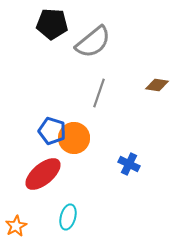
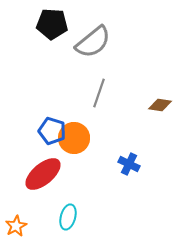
brown diamond: moved 3 px right, 20 px down
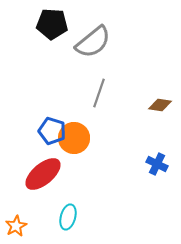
blue cross: moved 28 px right
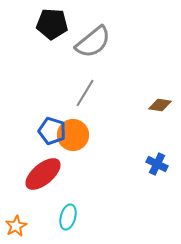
gray line: moved 14 px left; rotated 12 degrees clockwise
orange circle: moved 1 px left, 3 px up
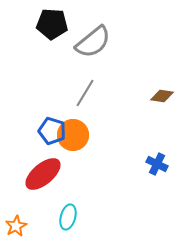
brown diamond: moved 2 px right, 9 px up
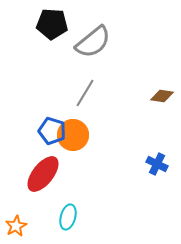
red ellipse: rotated 12 degrees counterclockwise
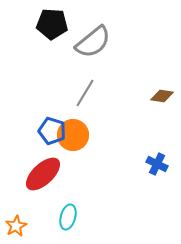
red ellipse: rotated 9 degrees clockwise
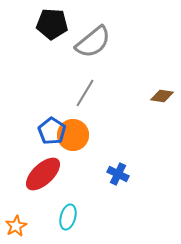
blue pentagon: rotated 16 degrees clockwise
blue cross: moved 39 px left, 10 px down
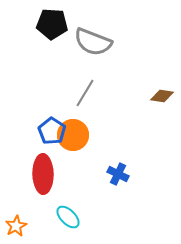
gray semicircle: rotated 60 degrees clockwise
red ellipse: rotated 48 degrees counterclockwise
cyan ellipse: rotated 60 degrees counterclockwise
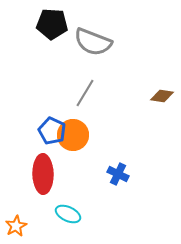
blue pentagon: rotated 8 degrees counterclockwise
cyan ellipse: moved 3 px up; rotated 20 degrees counterclockwise
